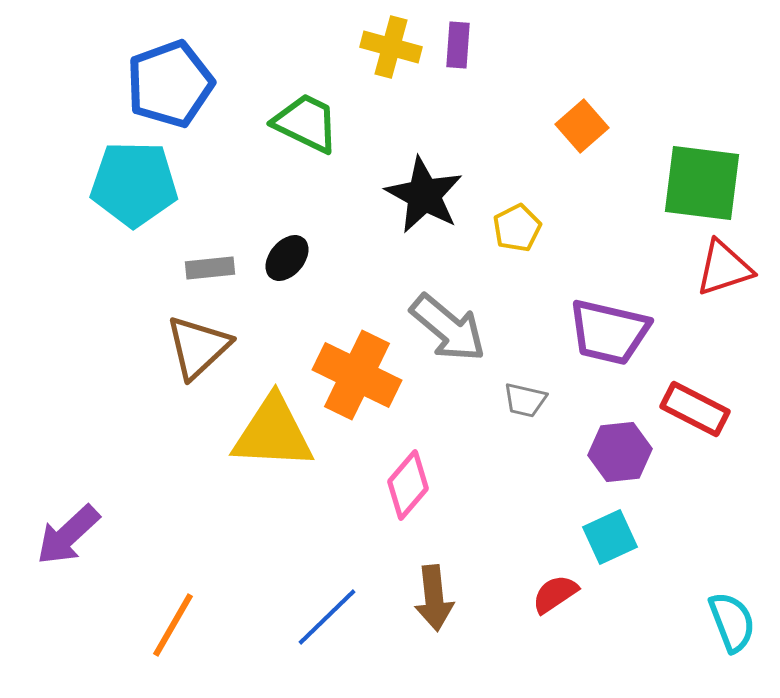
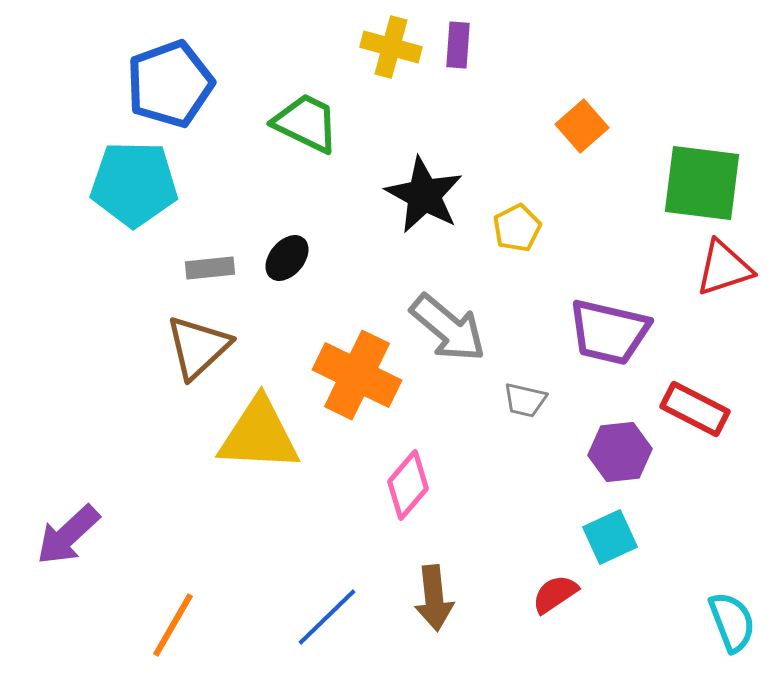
yellow triangle: moved 14 px left, 2 px down
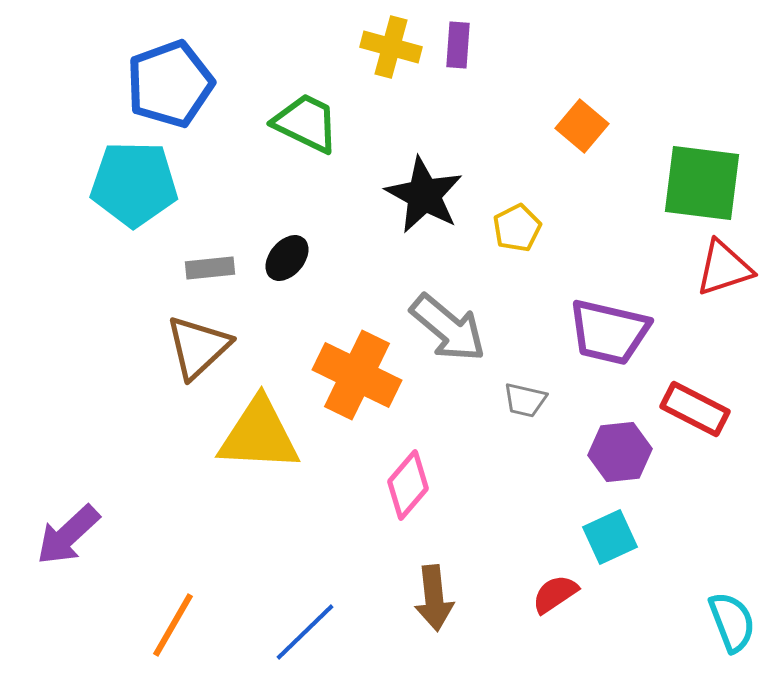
orange square: rotated 9 degrees counterclockwise
blue line: moved 22 px left, 15 px down
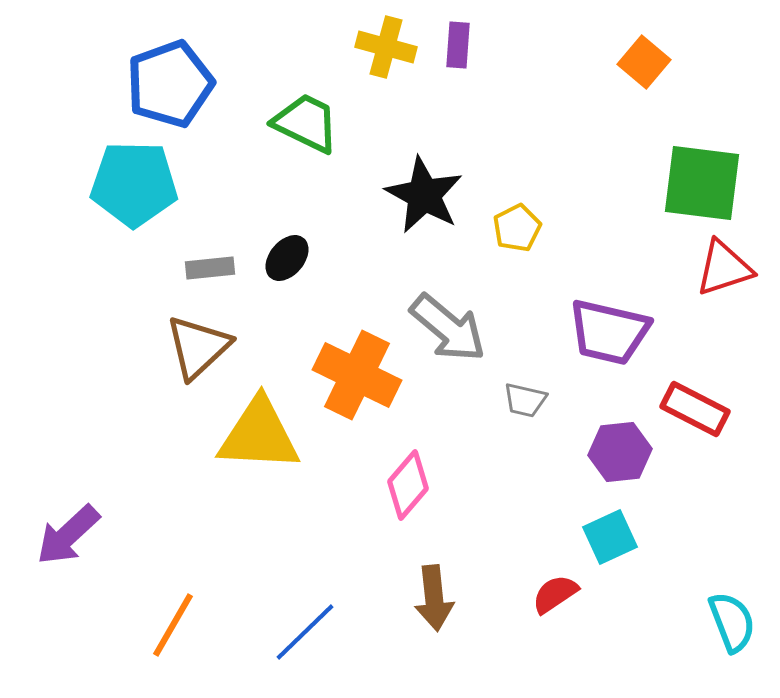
yellow cross: moved 5 px left
orange square: moved 62 px right, 64 px up
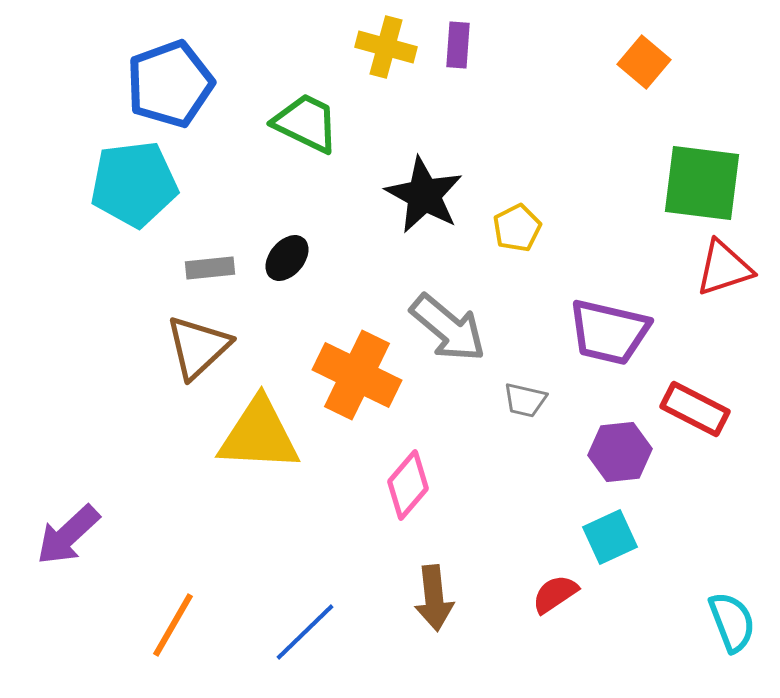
cyan pentagon: rotated 8 degrees counterclockwise
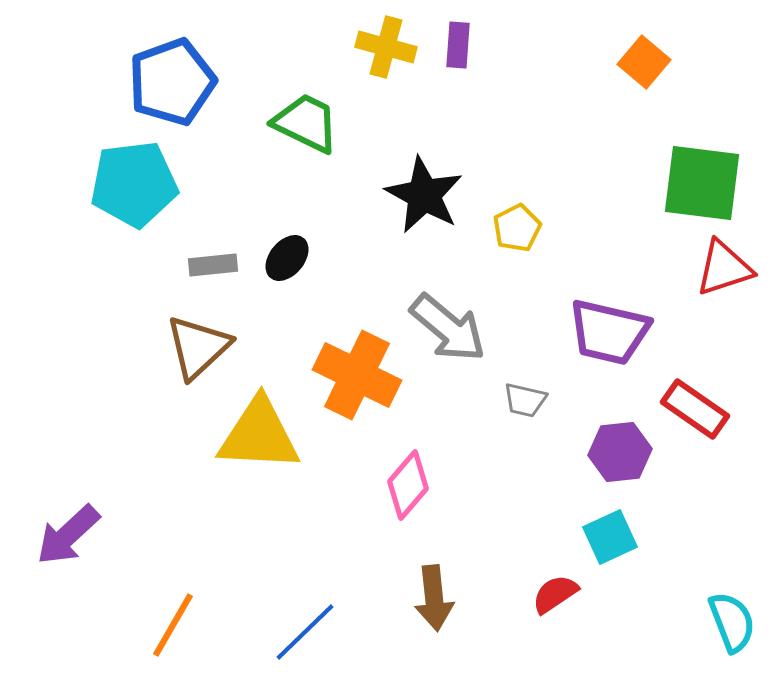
blue pentagon: moved 2 px right, 2 px up
gray rectangle: moved 3 px right, 3 px up
red rectangle: rotated 8 degrees clockwise
